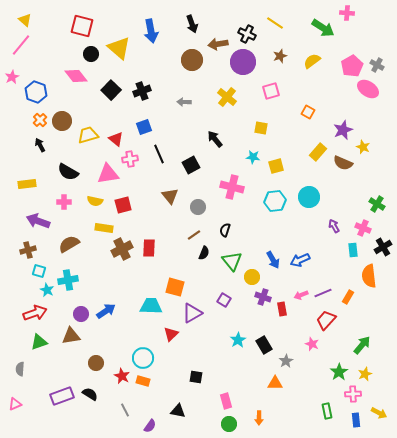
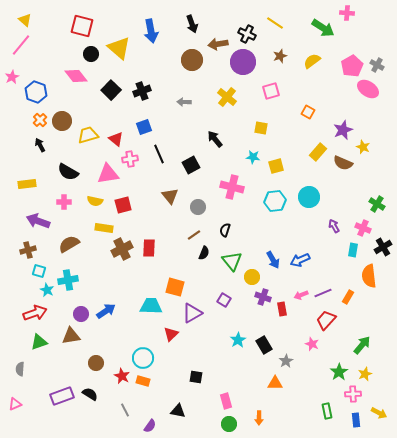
cyan rectangle at (353, 250): rotated 16 degrees clockwise
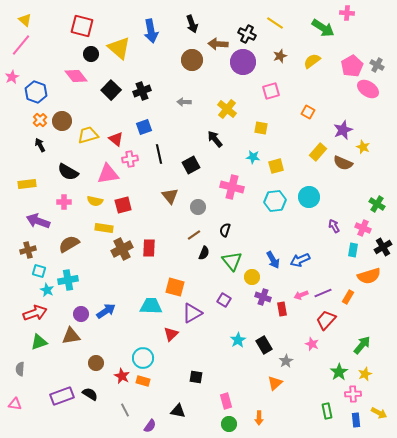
brown arrow at (218, 44): rotated 12 degrees clockwise
yellow cross at (227, 97): moved 12 px down
black line at (159, 154): rotated 12 degrees clockwise
orange semicircle at (369, 276): rotated 100 degrees counterclockwise
orange triangle at (275, 383): rotated 42 degrees counterclockwise
pink triangle at (15, 404): rotated 32 degrees clockwise
